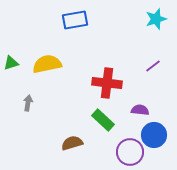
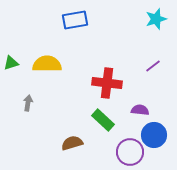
yellow semicircle: rotated 12 degrees clockwise
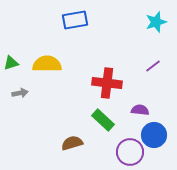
cyan star: moved 3 px down
gray arrow: moved 8 px left, 10 px up; rotated 70 degrees clockwise
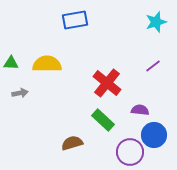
green triangle: rotated 21 degrees clockwise
red cross: rotated 32 degrees clockwise
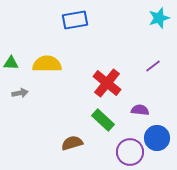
cyan star: moved 3 px right, 4 px up
blue circle: moved 3 px right, 3 px down
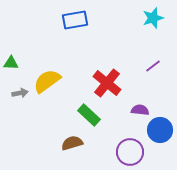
cyan star: moved 6 px left
yellow semicircle: moved 17 px down; rotated 36 degrees counterclockwise
green rectangle: moved 14 px left, 5 px up
blue circle: moved 3 px right, 8 px up
